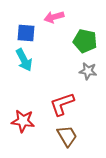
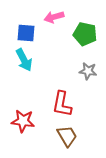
green pentagon: moved 7 px up
red L-shape: rotated 60 degrees counterclockwise
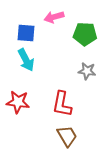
green pentagon: rotated 10 degrees counterclockwise
cyan arrow: moved 2 px right
gray star: moved 1 px left
red star: moved 5 px left, 19 px up
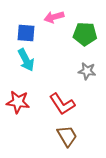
red L-shape: rotated 44 degrees counterclockwise
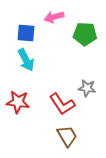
gray star: moved 17 px down
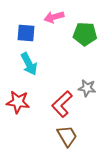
cyan arrow: moved 3 px right, 4 px down
red L-shape: rotated 80 degrees clockwise
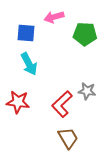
gray star: moved 3 px down
brown trapezoid: moved 1 px right, 2 px down
